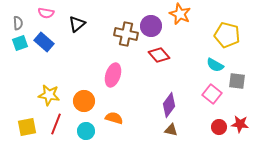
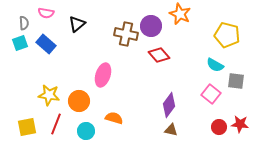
gray semicircle: moved 6 px right
blue rectangle: moved 2 px right, 2 px down
pink ellipse: moved 10 px left
gray square: moved 1 px left
pink square: moved 1 px left
orange circle: moved 5 px left
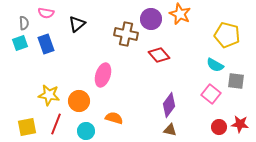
purple circle: moved 7 px up
blue rectangle: rotated 30 degrees clockwise
brown triangle: moved 1 px left
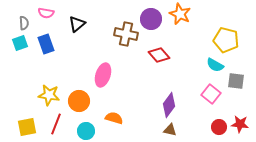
yellow pentagon: moved 1 px left, 5 px down
